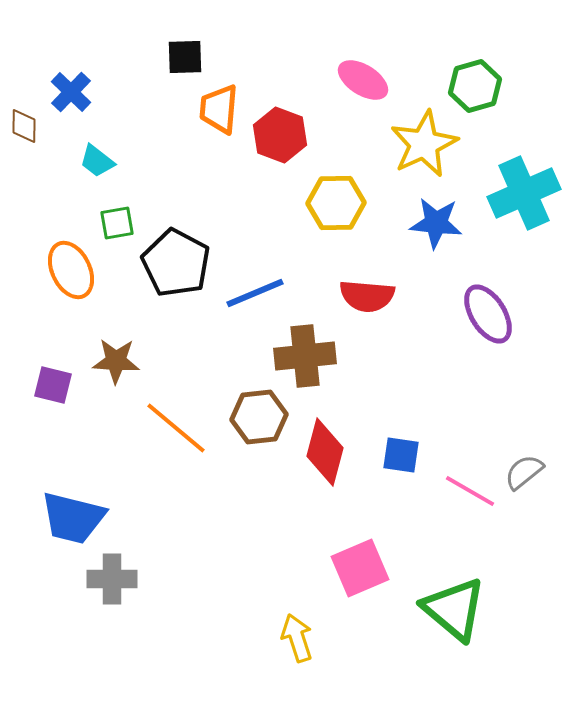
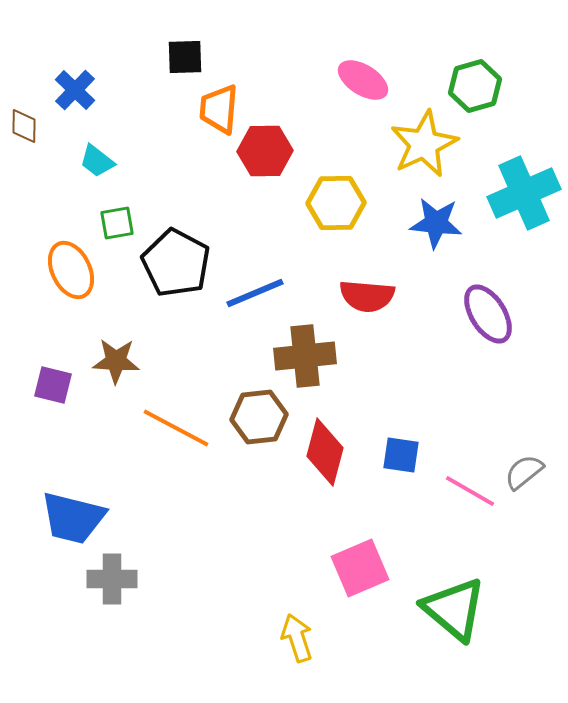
blue cross: moved 4 px right, 2 px up
red hexagon: moved 15 px left, 16 px down; rotated 22 degrees counterclockwise
orange line: rotated 12 degrees counterclockwise
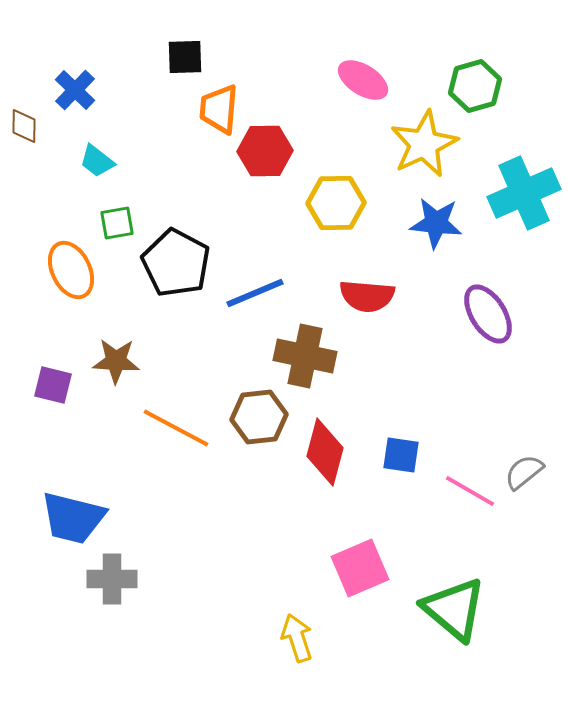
brown cross: rotated 18 degrees clockwise
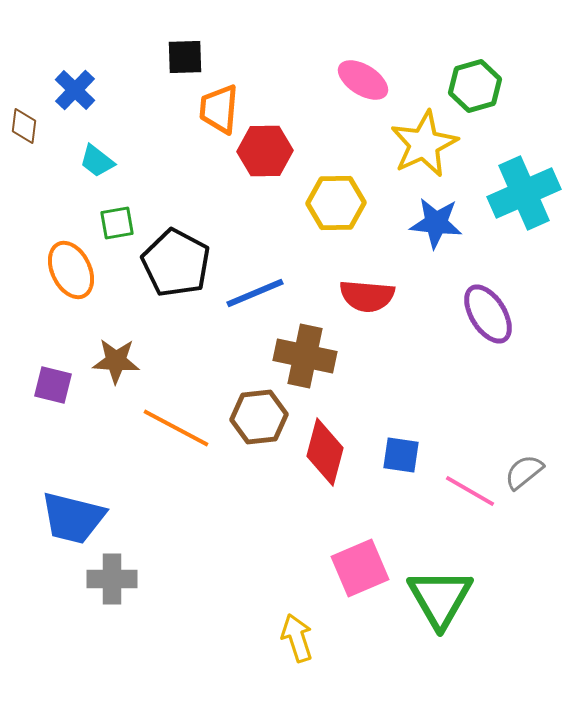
brown diamond: rotated 6 degrees clockwise
green triangle: moved 14 px left, 11 px up; rotated 20 degrees clockwise
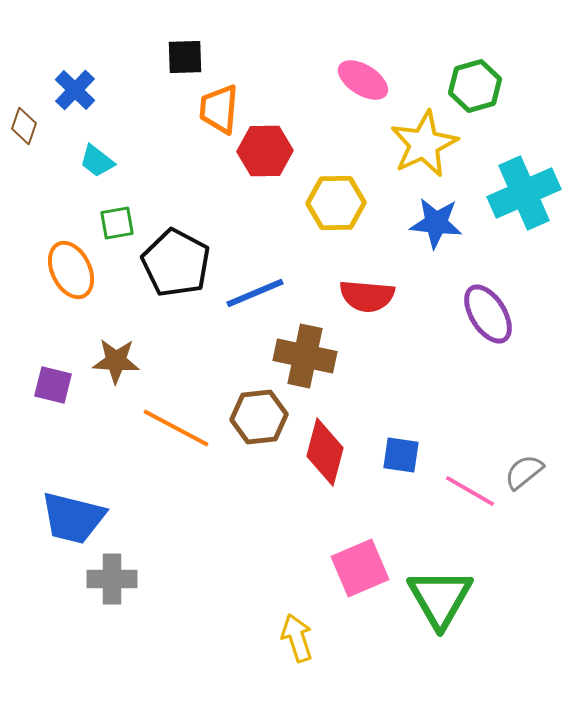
brown diamond: rotated 12 degrees clockwise
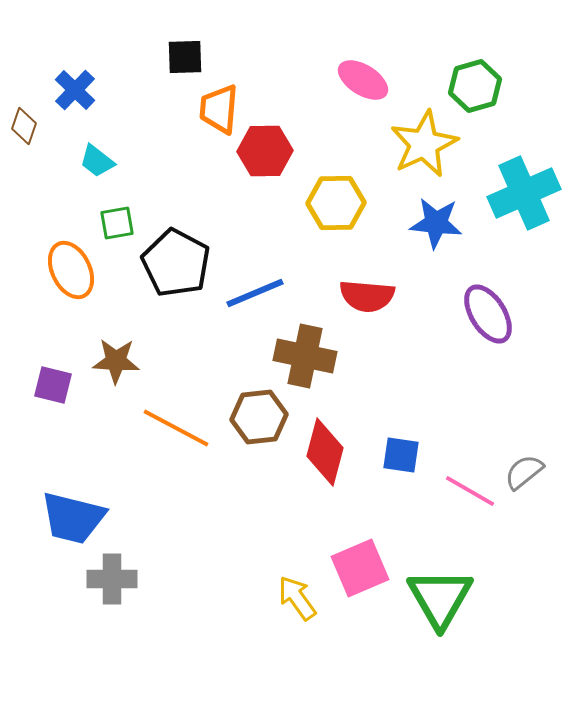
yellow arrow: moved 40 px up; rotated 18 degrees counterclockwise
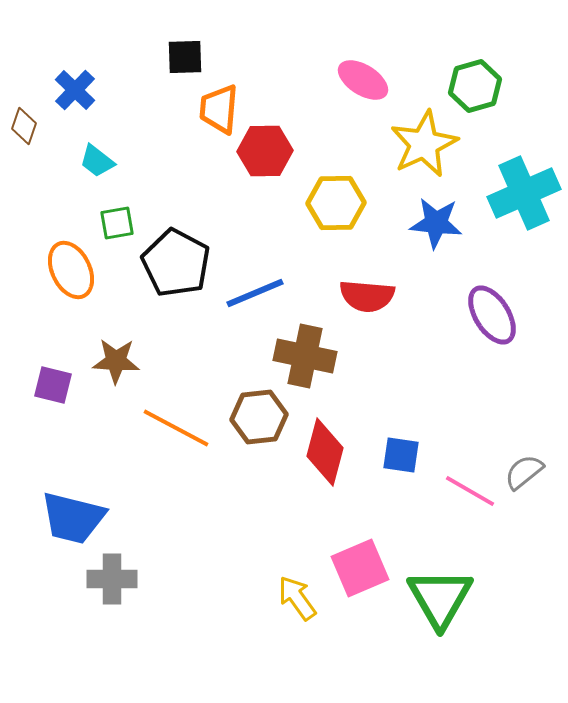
purple ellipse: moved 4 px right, 1 px down
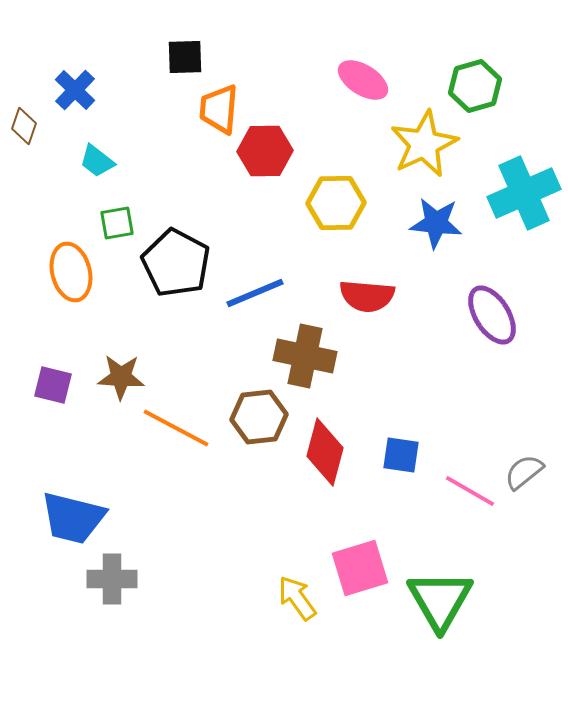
orange ellipse: moved 2 px down; rotated 12 degrees clockwise
brown star: moved 5 px right, 16 px down
pink square: rotated 6 degrees clockwise
green triangle: moved 2 px down
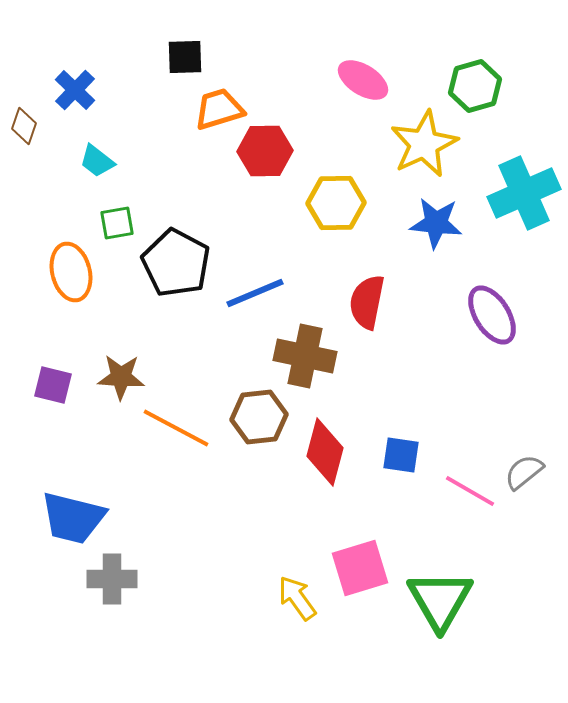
orange trapezoid: rotated 68 degrees clockwise
red semicircle: moved 6 px down; rotated 96 degrees clockwise
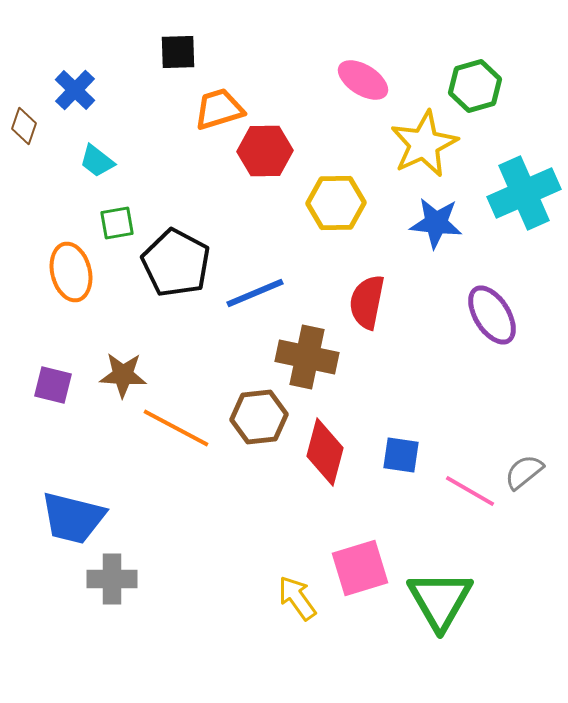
black square: moved 7 px left, 5 px up
brown cross: moved 2 px right, 1 px down
brown star: moved 2 px right, 2 px up
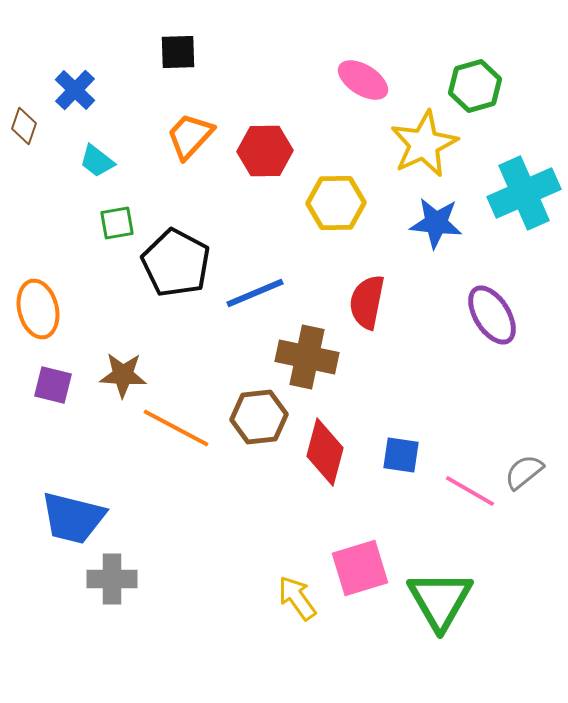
orange trapezoid: moved 29 px left, 27 px down; rotated 30 degrees counterclockwise
orange ellipse: moved 33 px left, 37 px down
